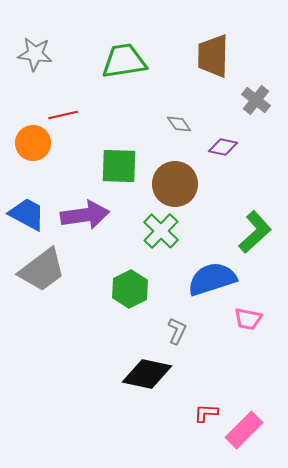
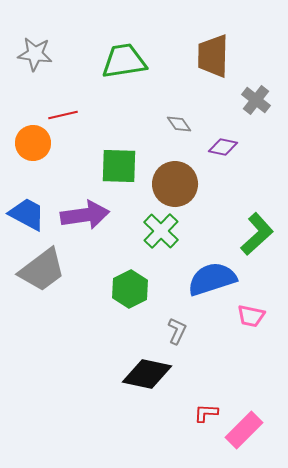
green L-shape: moved 2 px right, 2 px down
pink trapezoid: moved 3 px right, 3 px up
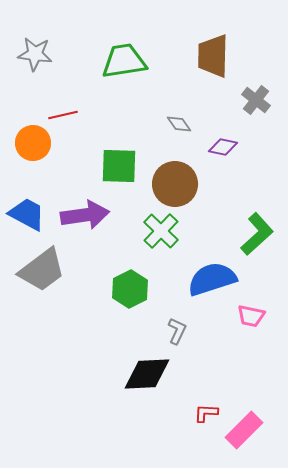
black diamond: rotated 15 degrees counterclockwise
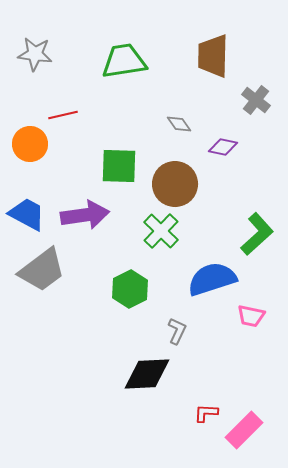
orange circle: moved 3 px left, 1 px down
